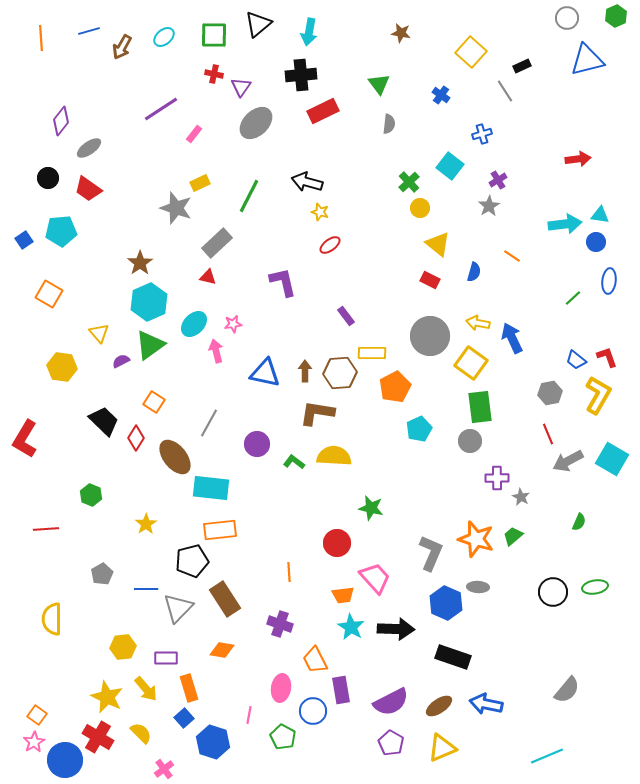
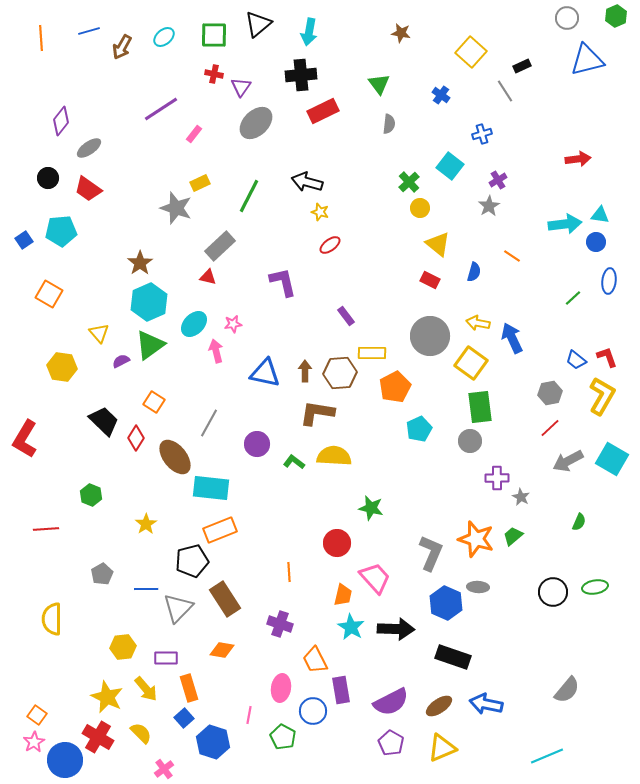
gray rectangle at (217, 243): moved 3 px right, 3 px down
yellow L-shape at (598, 395): moved 4 px right, 1 px down
red line at (548, 434): moved 2 px right, 6 px up; rotated 70 degrees clockwise
orange rectangle at (220, 530): rotated 16 degrees counterclockwise
orange trapezoid at (343, 595): rotated 70 degrees counterclockwise
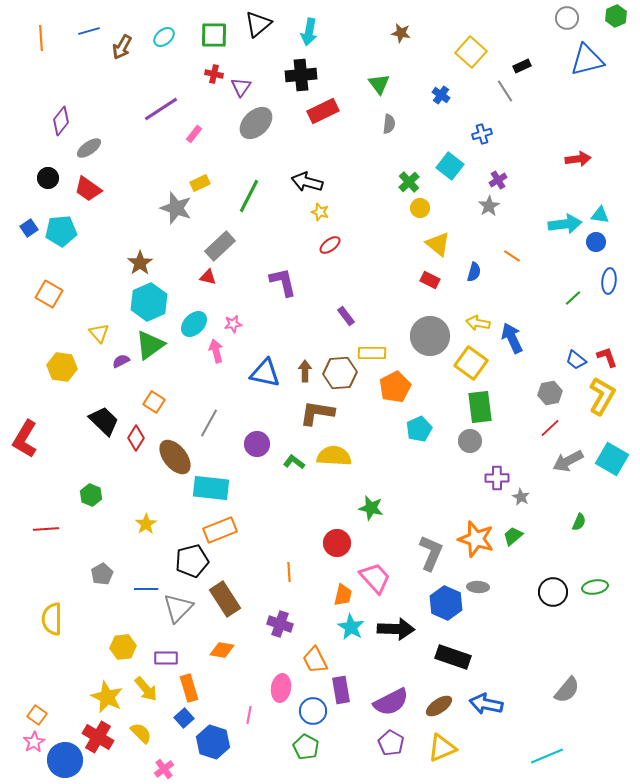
blue square at (24, 240): moved 5 px right, 12 px up
green pentagon at (283, 737): moved 23 px right, 10 px down
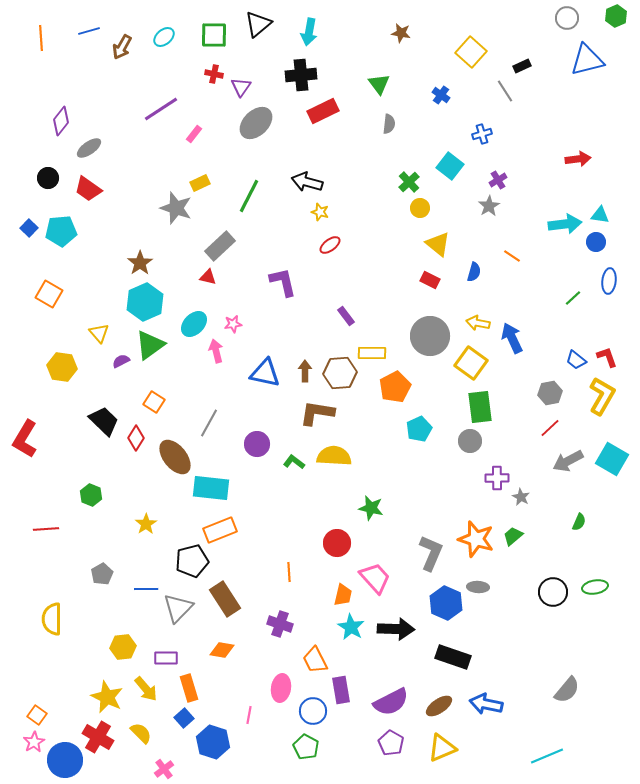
blue square at (29, 228): rotated 12 degrees counterclockwise
cyan hexagon at (149, 302): moved 4 px left
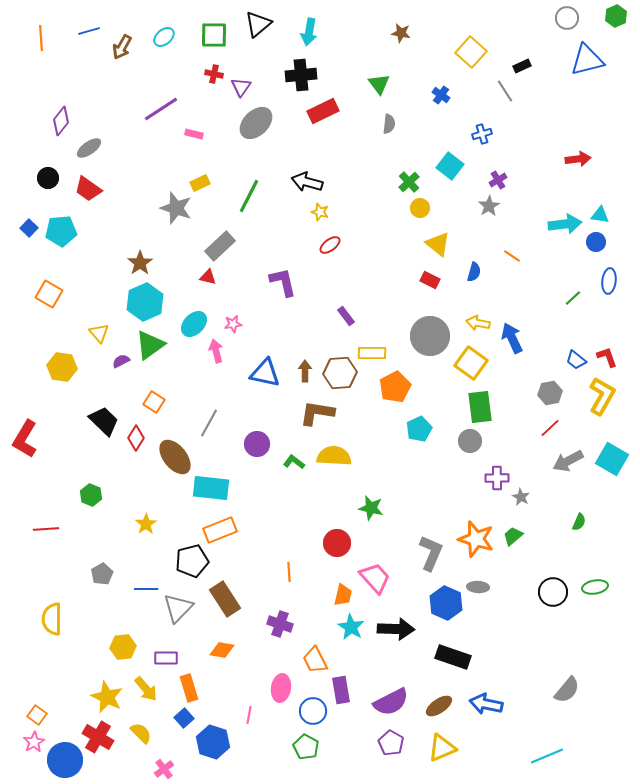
pink rectangle at (194, 134): rotated 66 degrees clockwise
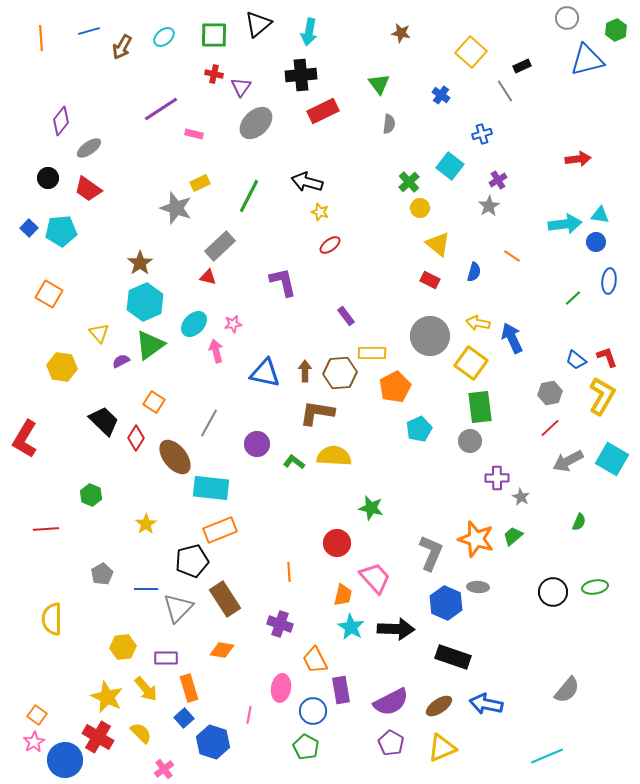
green hexagon at (616, 16): moved 14 px down
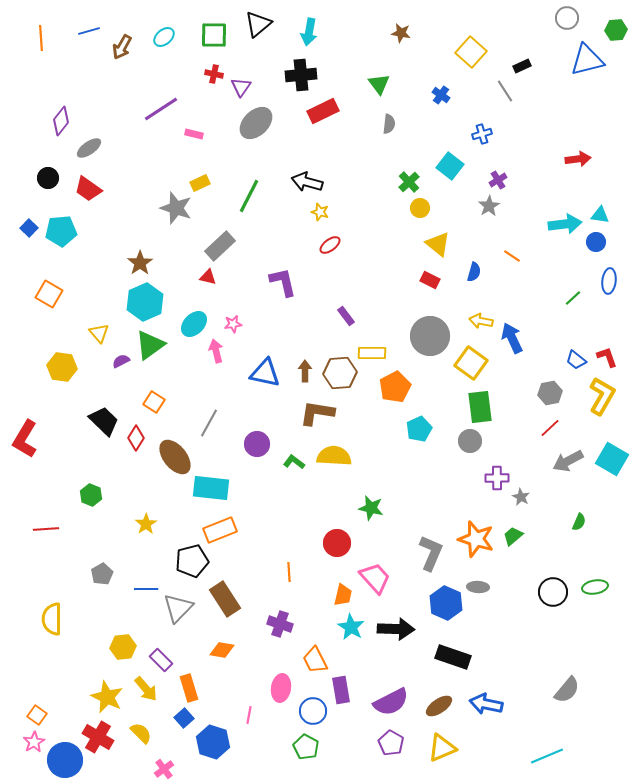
green hexagon at (616, 30): rotated 20 degrees clockwise
yellow arrow at (478, 323): moved 3 px right, 2 px up
purple rectangle at (166, 658): moved 5 px left, 2 px down; rotated 45 degrees clockwise
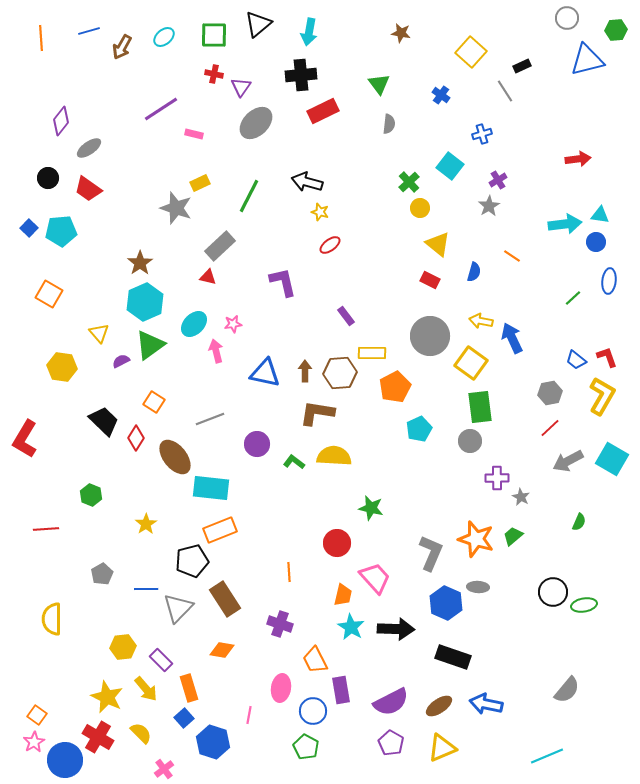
gray line at (209, 423): moved 1 px right, 4 px up; rotated 40 degrees clockwise
green ellipse at (595, 587): moved 11 px left, 18 px down
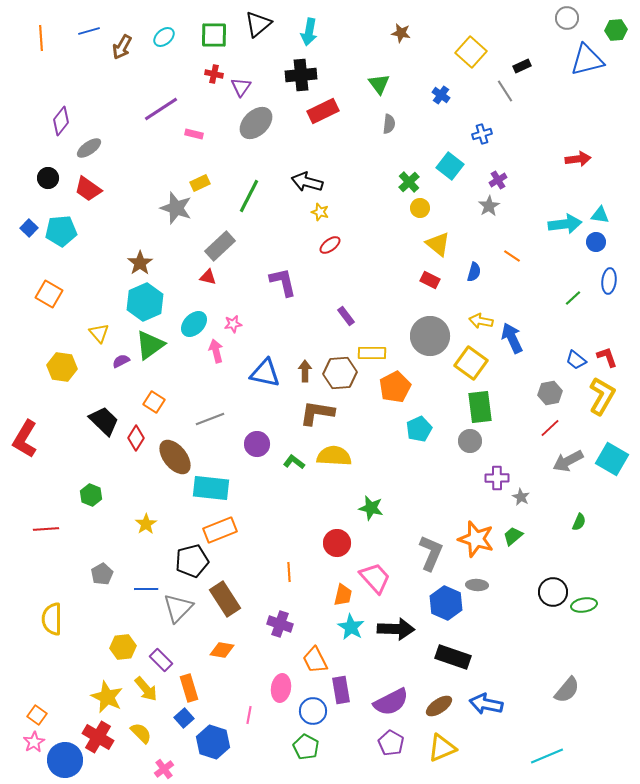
gray ellipse at (478, 587): moved 1 px left, 2 px up
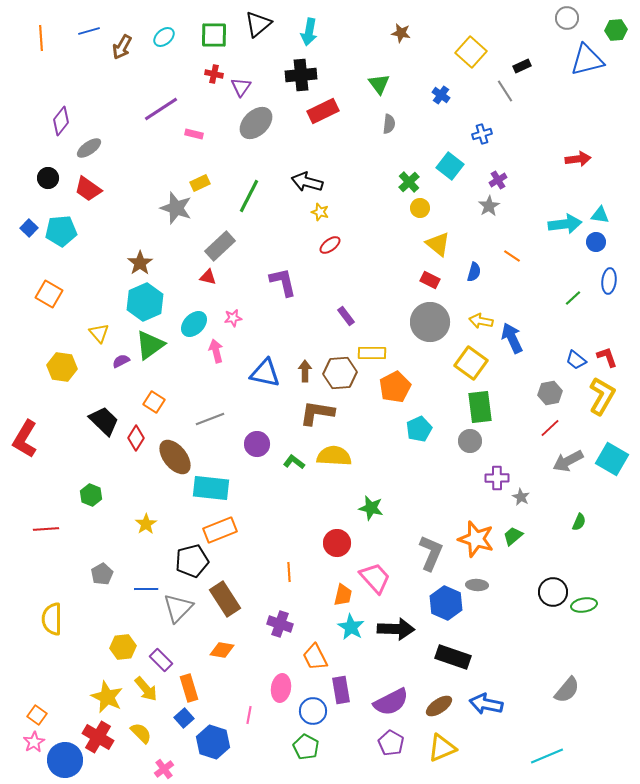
pink star at (233, 324): moved 6 px up
gray circle at (430, 336): moved 14 px up
orange trapezoid at (315, 660): moved 3 px up
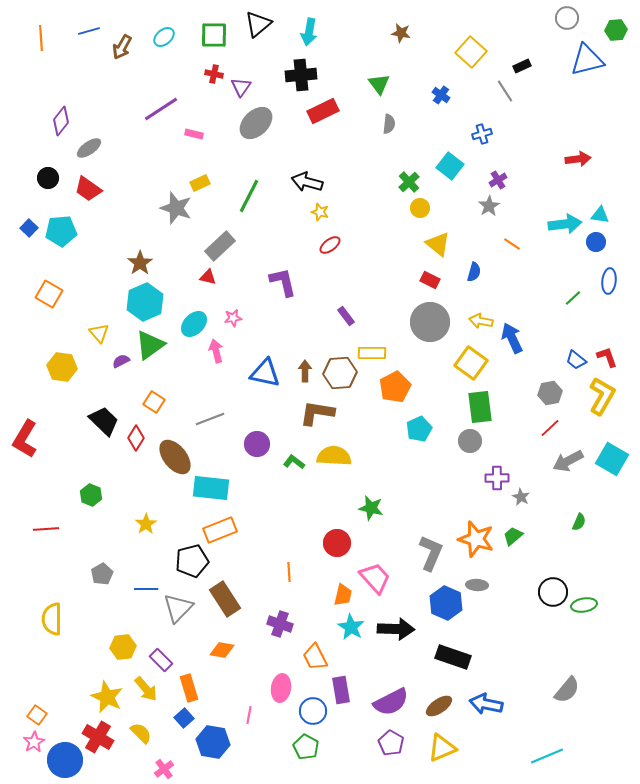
orange line at (512, 256): moved 12 px up
blue hexagon at (213, 742): rotated 8 degrees counterclockwise
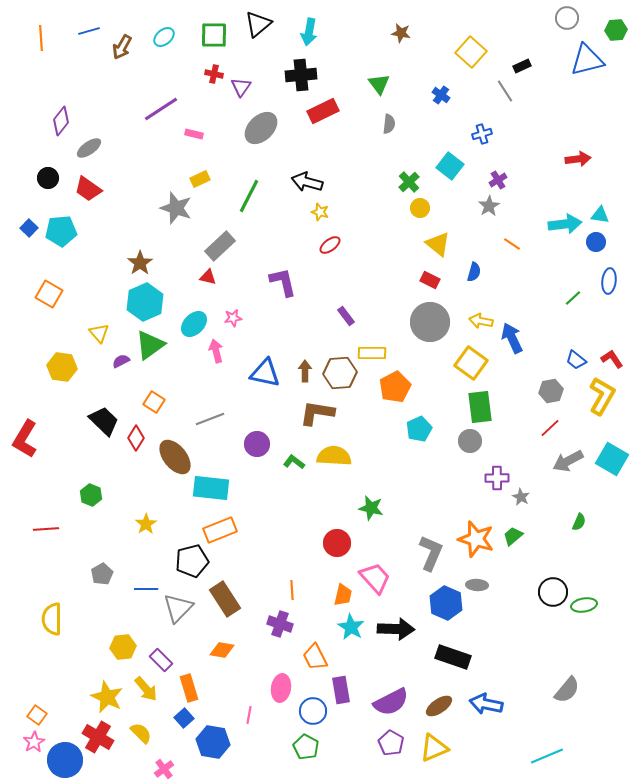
gray ellipse at (256, 123): moved 5 px right, 5 px down
yellow rectangle at (200, 183): moved 4 px up
red L-shape at (607, 357): moved 5 px right, 2 px down; rotated 15 degrees counterclockwise
gray hexagon at (550, 393): moved 1 px right, 2 px up
orange line at (289, 572): moved 3 px right, 18 px down
yellow triangle at (442, 748): moved 8 px left
